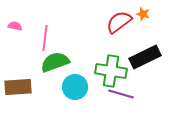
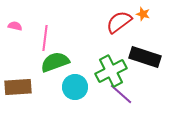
black rectangle: rotated 44 degrees clockwise
green cross: rotated 36 degrees counterclockwise
purple line: rotated 25 degrees clockwise
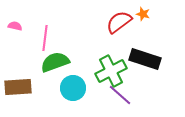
black rectangle: moved 2 px down
cyan circle: moved 2 px left, 1 px down
purple line: moved 1 px left, 1 px down
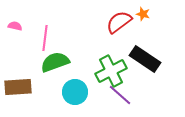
black rectangle: rotated 16 degrees clockwise
cyan circle: moved 2 px right, 4 px down
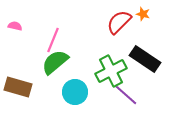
red semicircle: rotated 8 degrees counterclockwise
pink line: moved 8 px right, 2 px down; rotated 15 degrees clockwise
green semicircle: rotated 20 degrees counterclockwise
brown rectangle: rotated 20 degrees clockwise
purple line: moved 6 px right
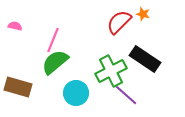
cyan circle: moved 1 px right, 1 px down
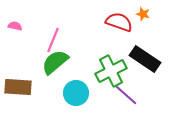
red semicircle: rotated 64 degrees clockwise
brown rectangle: rotated 12 degrees counterclockwise
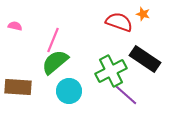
cyan circle: moved 7 px left, 2 px up
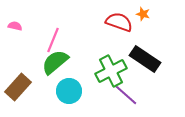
brown rectangle: rotated 52 degrees counterclockwise
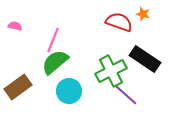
brown rectangle: rotated 12 degrees clockwise
